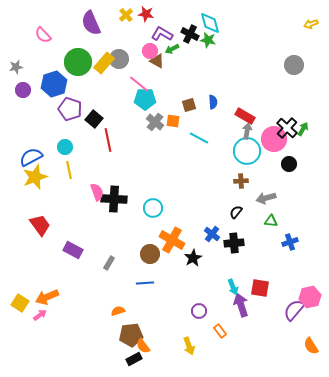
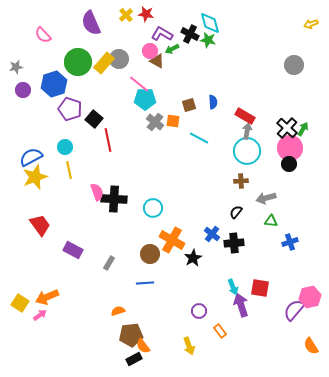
pink circle at (274, 139): moved 16 px right, 9 px down
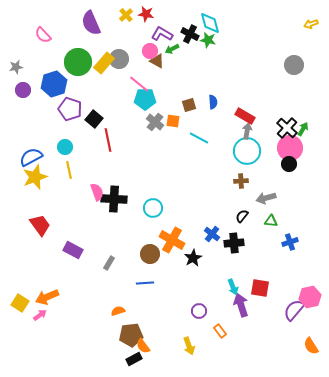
black semicircle at (236, 212): moved 6 px right, 4 px down
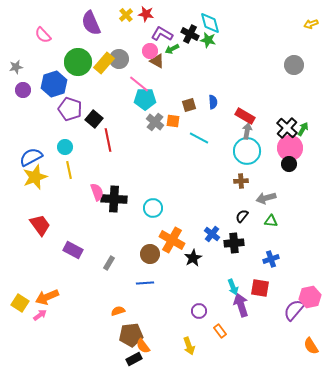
blue cross at (290, 242): moved 19 px left, 17 px down
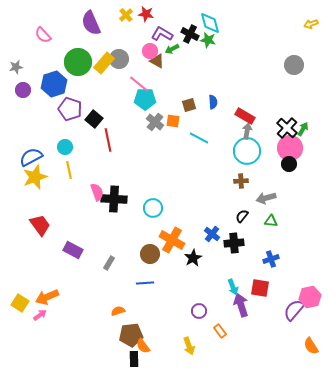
black rectangle at (134, 359): rotated 63 degrees counterclockwise
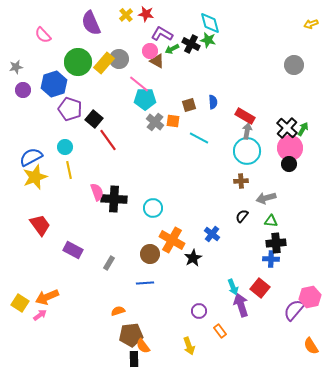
black cross at (190, 34): moved 1 px right, 10 px down
red line at (108, 140): rotated 25 degrees counterclockwise
black cross at (234, 243): moved 42 px right
blue cross at (271, 259): rotated 21 degrees clockwise
red square at (260, 288): rotated 30 degrees clockwise
